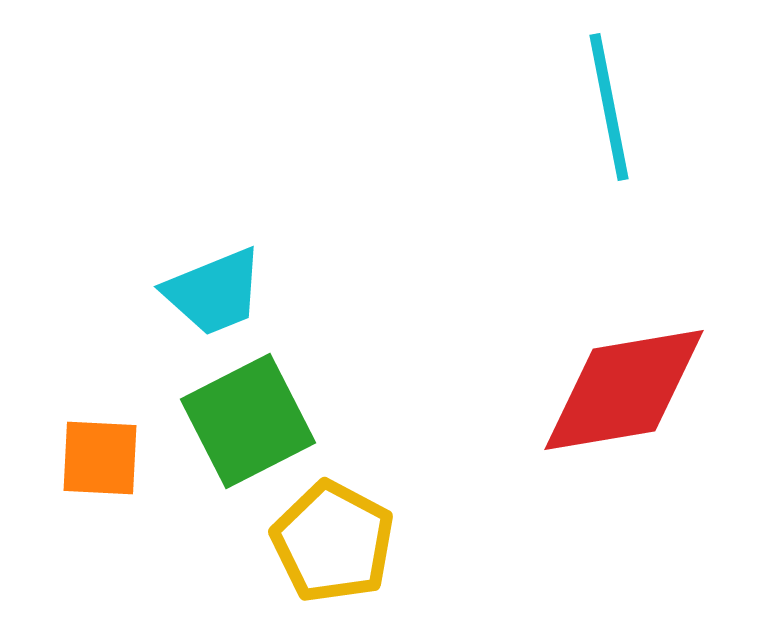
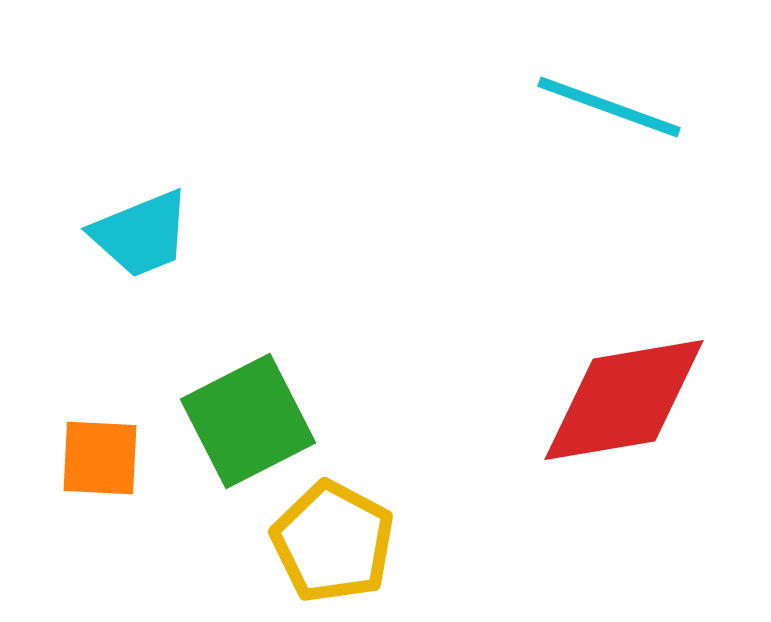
cyan line: rotated 59 degrees counterclockwise
cyan trapezoid: moved 73 px left, 58 px up
red diamond: moved 10 px down
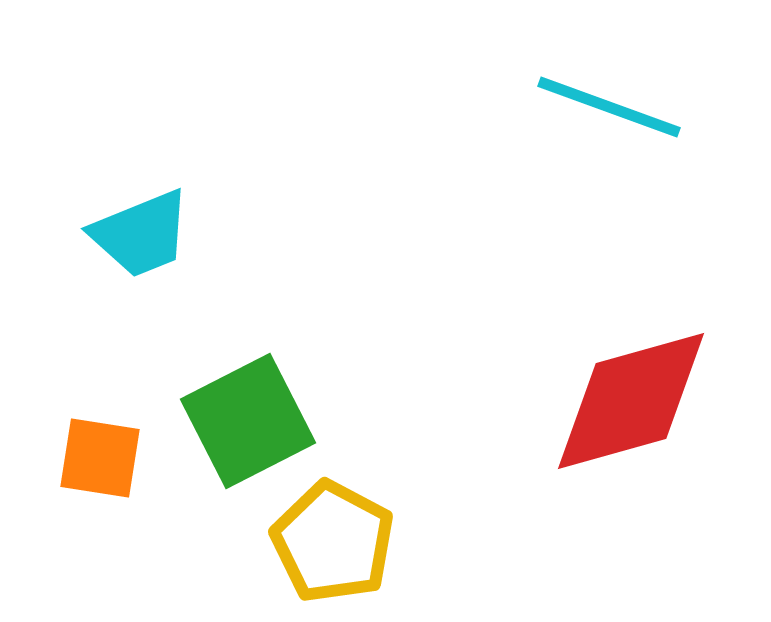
red diamond: moved 7 px right, 1 px down; rotated 6 degrees counterclockwise
orange square: rotated 6 degrees clockwise
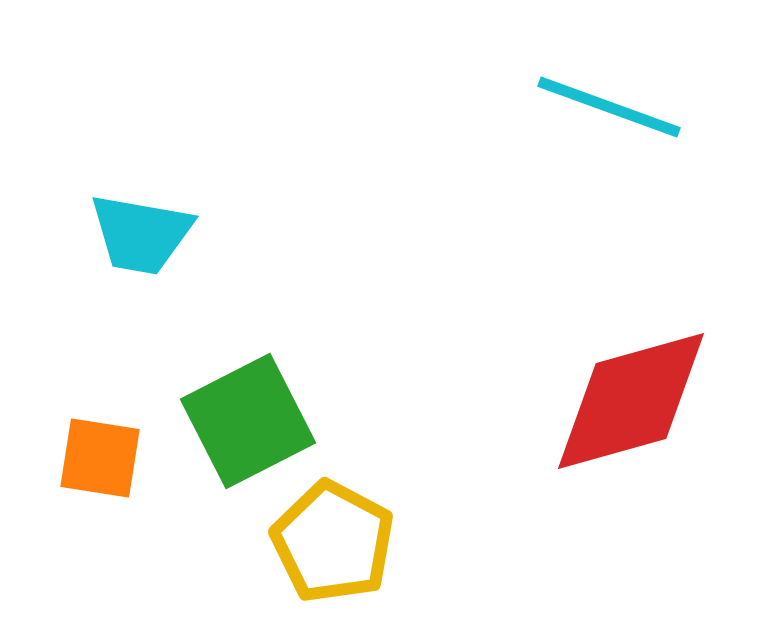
cyan trapezoid: rotated 32 degrees clockwise
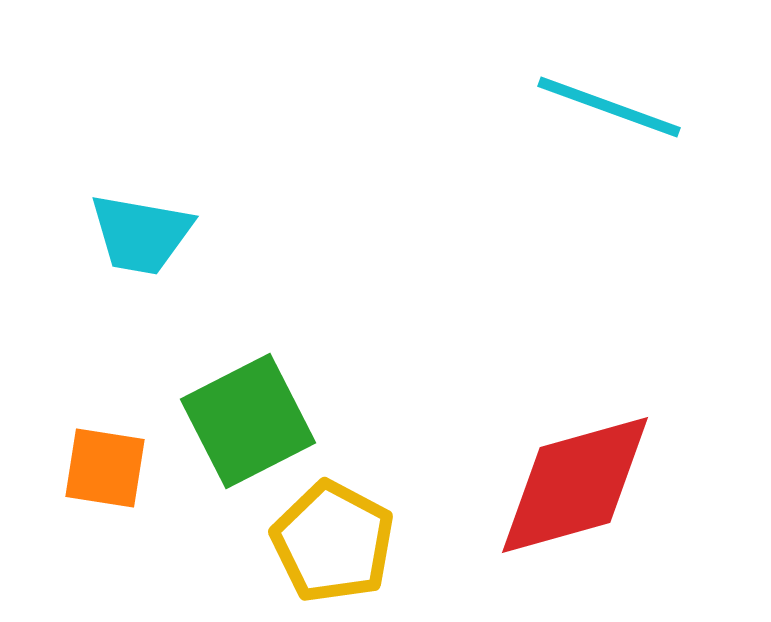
red diamond: moved 56 px left, 84 px down
orange square: moved 5 px right, 10 px down
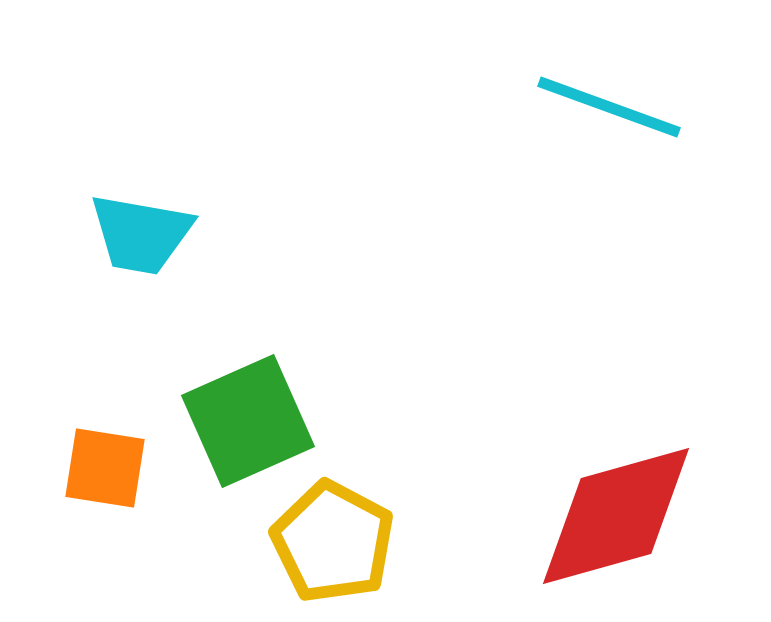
green square: rotated 3 degrees clockwise
red diamond: moved 41 px right, 31 px down
